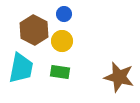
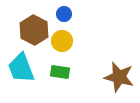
cyan trapezoid: rotated 148 degrees clockwise
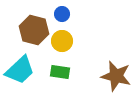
blue circle: moved 2 px left
brown hexagon: rotated 12 degrees counterclockwise
cyan trapezoid: moved 1 px left, 2 px down; rotated 112 degrees counterclockwise
brown star: moved 3 px left, 1 px up
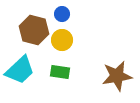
yellow circle: moved 1 px up
brown star: moved 1 px right; rotated 24 degrees counterclockwise
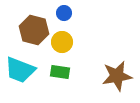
blue circle: moved 2 px right, 1 px up
yellow circle: moved 2 px down
cyan trapezoid: rotated 64 degrees clockwise
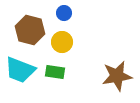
brown hexagon: moved 4 px left
green rectangle: moved 5 px left
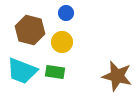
blue circle: moved 2 px right
cyan trapezoid: moved 2 px right, 1 px down
brown star: rotated 24 degrees clockwise
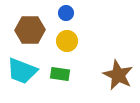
brown hexagon: rotated 16 degrees counterclockwise
yellow circle: moved 5 px right, 1 px up
green rectangle: moved 5 px right, 2 px down
brown star: moved 1 px right, 1 px up; rotated 12 degrees clockwise
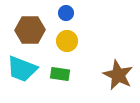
cyan trapezoid: moved 2 px up
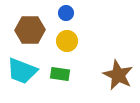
cyan trapezoid: moved 2 px down
